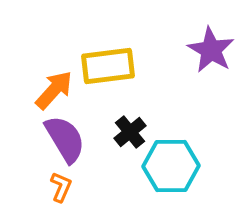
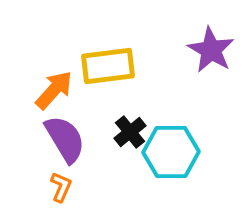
cyan hexagon: moved 14 px up
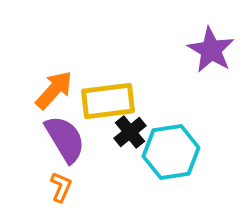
yellow rectangle: moved 35 px down
cyan hexagon: rotated 8 degrees counterclockwise
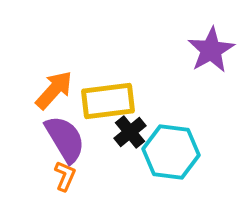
purple star: rotated 12 degrees clockwise
cyan hexagon: rotated 16 degrees clockwise
orange L-shape: moved 4 px right, 11 px up
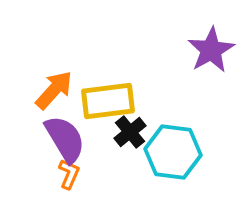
cyan hexagon: moved 2 px right
orange L-shape: moved 4 px right, 2 px up
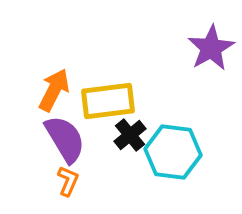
purple star: moved 2 px up
orange arrow: rotated 15 degrees counterclockwise
black cross: moved 3 px down
orange L-shape: moved 1 px left, 7 px down
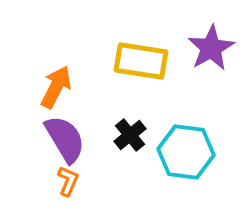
orange arrow: moved 2 px right, 3 px up
yellow rectangle: moved 33 px right, 40 px up; rotated 16 degrees clockwise
cyan hexagon: moved 13 px right
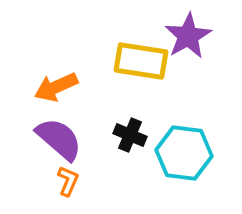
purple star: moved 23 px left, 12 px up
orange arrow: rotated 141 degrees counterclockwise
black cross: rotated 28 degrees counterclockwise
purple semicircle: moved 6 px left; rotated 18 degrees counterclockwise
cyan hexagon: moved 2 px left, 1 px down
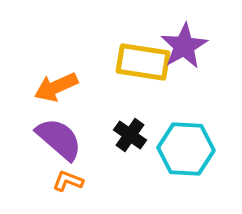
purple star: moved 4 px left, 10 px down
yellow rectangle: moved 2 px right, 1 px down
black cross: rotated 12 degrees clockwise
cyan hexagon: moved 2 px right, 4 px up; rotated 4 degrees counterclockwise
orange L-shape: rotated 92 degrees counterclockwise
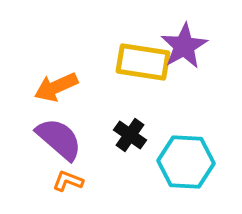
cyan hexagon: moved 13 px down
